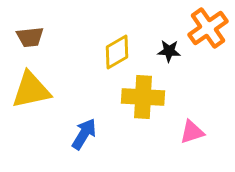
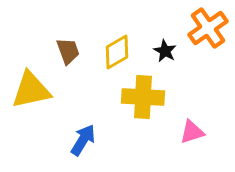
brown trapezoid: moved 38 px right, 14 px down; rotated 104 degrees counterclockwise
black star: moved 4 px left; rotated 25 degrees clockwise
blue arrow: moved 1 px left, 6 px down
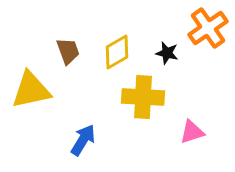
black star: moved 2 px right, 2 px down; rotated 15 degrees counterclockwise
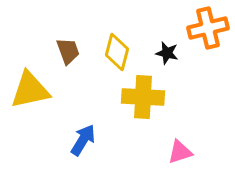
orange cross: rotated 21 degrees clockwise
yellow diamond: rotated 45 degrees counterclockwise
yellow triangle: moved 1 px left
pink triangle: moved 12 px left, 20 px down
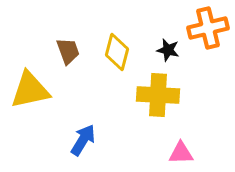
black star: moved 1 px right, 3 px up
yellow cross: moved 15 px right, 2 px up
pink triangle: moved 1 px right, 1 px down; rotated 16 degrees clockwise
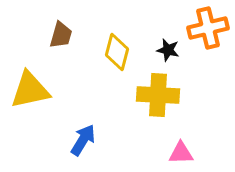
brown trapezoid: moved 7 px left, 16 px up; rotated 36 degrees clockwise
